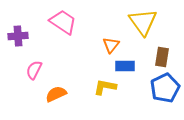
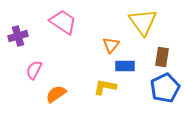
purple cross: rotated 12 degrees counterclockwise
orange semicircle: rotated 10 degrees counterclockwise
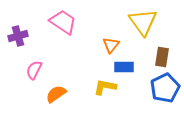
blue rectangle: moved 1 px left, 1 px down
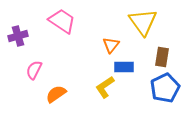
pink trapezoid: moved 1 px left, 1 px up
yellow L-shape: rotated 45 degrees counterclockwise
